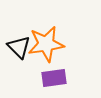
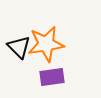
purple rectangle: moved 2 px left, 1 px up
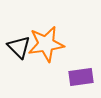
purple rectangle: moved 29 px right
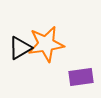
black triangle: moved 1 px right, 1 px down; rotated 45 degrees clockwise
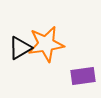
purple rectangle: moved 2 px right, 1 px up
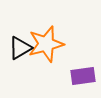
orange star: rotated 6 degrees counterclockwise
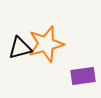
black triangle: rotated 15 degrees clockwise
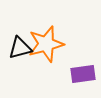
purple rectangle: moved 2 px up
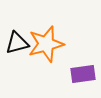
black triangle: moved 3 px left, 5 px up
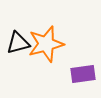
black triangle: moved 1 px right
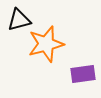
black triangle: moved 1 px right, 23 px up
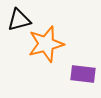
purple rectangle: rotated 15 degrees clockwise
